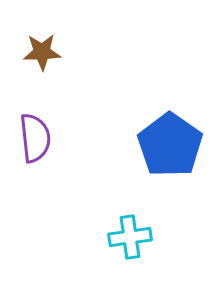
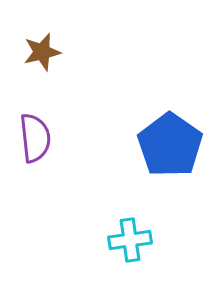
brown star: rotated 12 degrees counterclockwise
cyan cross: moved 3 px down
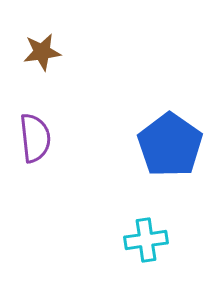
brown star: rotated 6 degrees clockwise
cyan cross: moved 16 px right
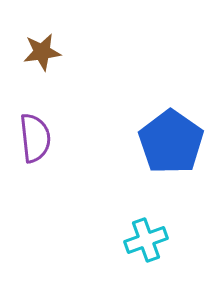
blue pentagon: moved 1 px right, 3 px up
cyan cross: rotated 12 degrees counterclockwise
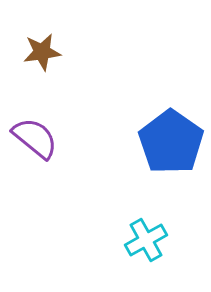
purple semicircle: rotated 45 degrees counterclockwise
cyan cross: rotated 9 degrees counterclockwise
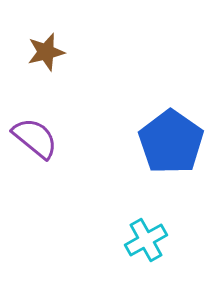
brown star: moved 4 px right; rotated 6 degrees counterclockwise
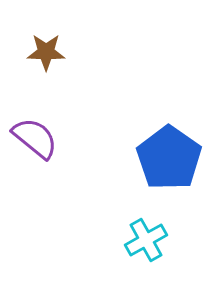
brown star: rotated 15 degrees clockwise
blue pentagon: moved 2 px left, 16 px down
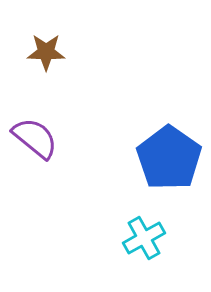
cyan cross: moved 2 px left, 2 px up
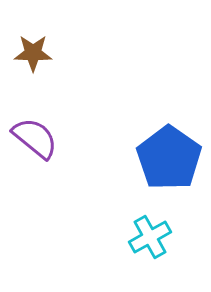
brown star: moved 13 px left, 1 px down
cyan cross: moved 6 px right, 1 px up
